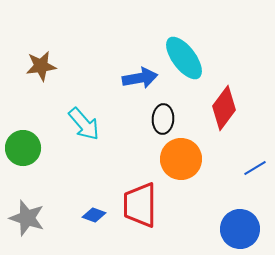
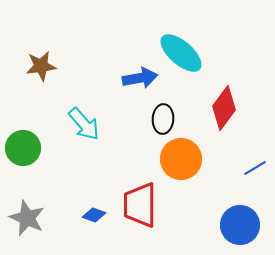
cyan ellipse: moved 3 px left, 5 px up; rotated 12 degrees counterclockwise
gray star: rotated 6 degrees clockwise
blue circle: moved 4 px up
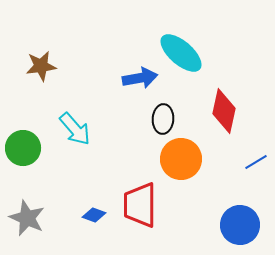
red diamond: moved 3 px down; rotated 24 degrees counterclockwise
cyan arrow: moved 9 px left, 5 px down
blue line: moved 1 px right, 6 px up
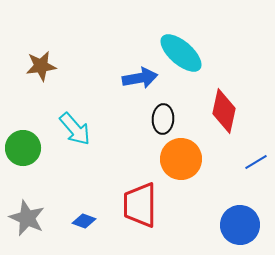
blue diamond: moved 10 px left, 6 px down
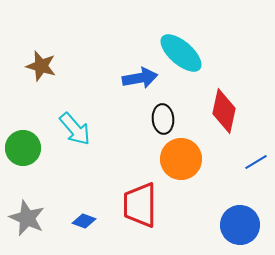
brown star: rotated 24 degrees clockwise
black ellipse: rotated 8 degrees counterclockwise
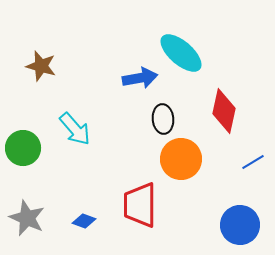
blue line: moved 3 px left
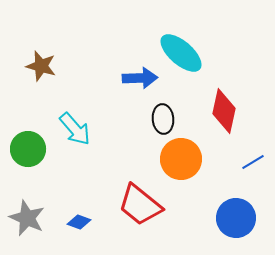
blue arrow: rotated 8 degrees clockwise
green circle: moved 5 px right, 1 px down
red trapezoid: rotated 51 degrees counterclockwise
blue diamond: moved 5 px left, 1 px down
blue circle: moved 4 px left, 7 px up
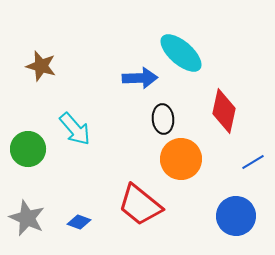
blue circle: moved 2 px up
